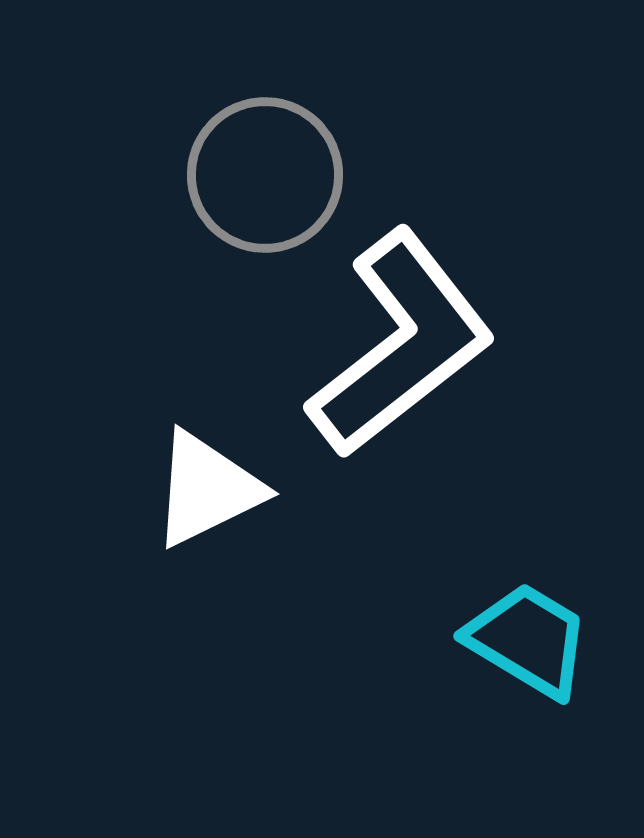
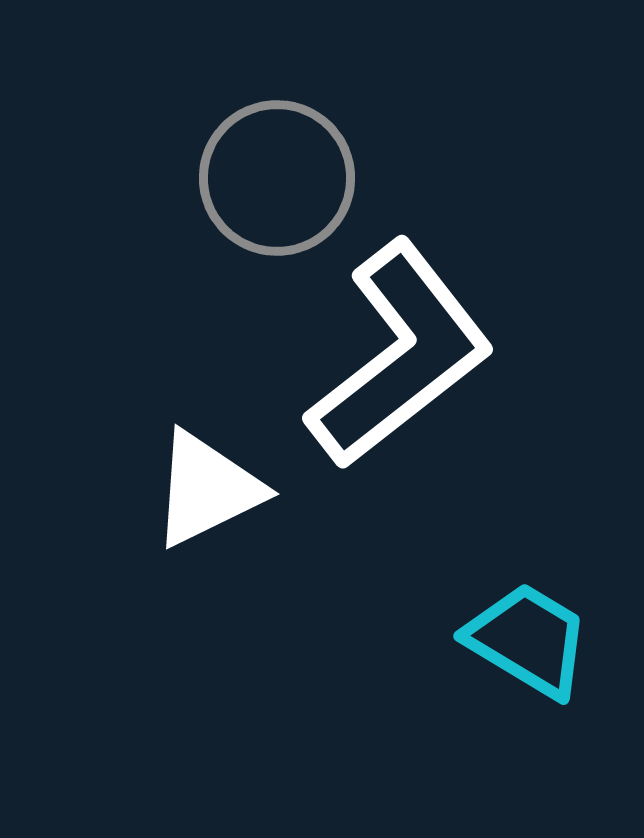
gray circle: moved 12 px right, 3 px down
white L-shape: moved 1 px left, 11 px down
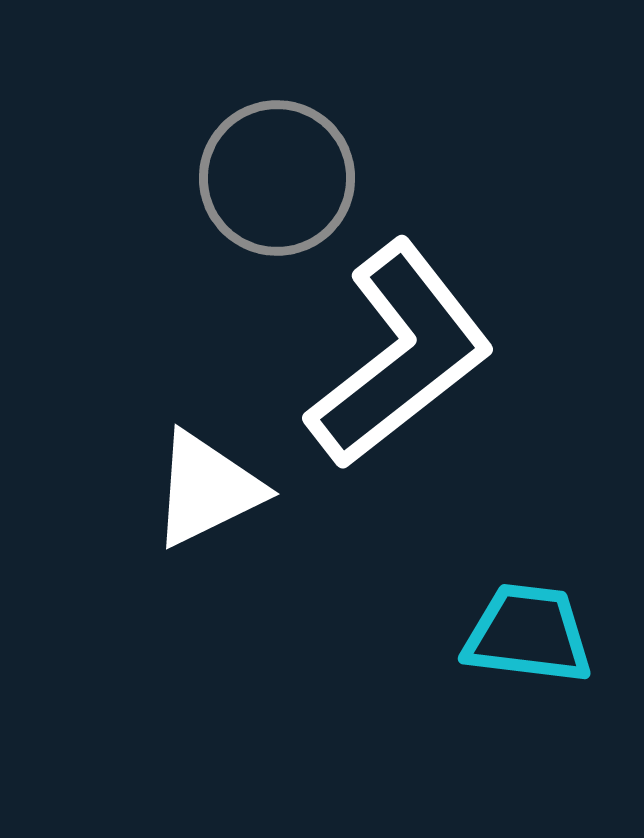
cyan trapezoid: moved 6 px up; rotated 24 degrees counterclockwise
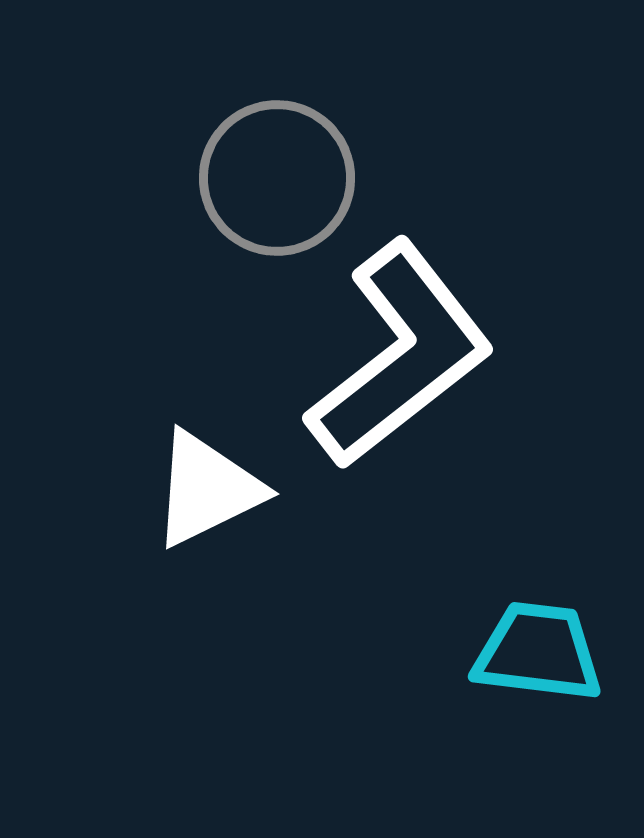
cyan trapezoid: moved 10 px right, 18 px down
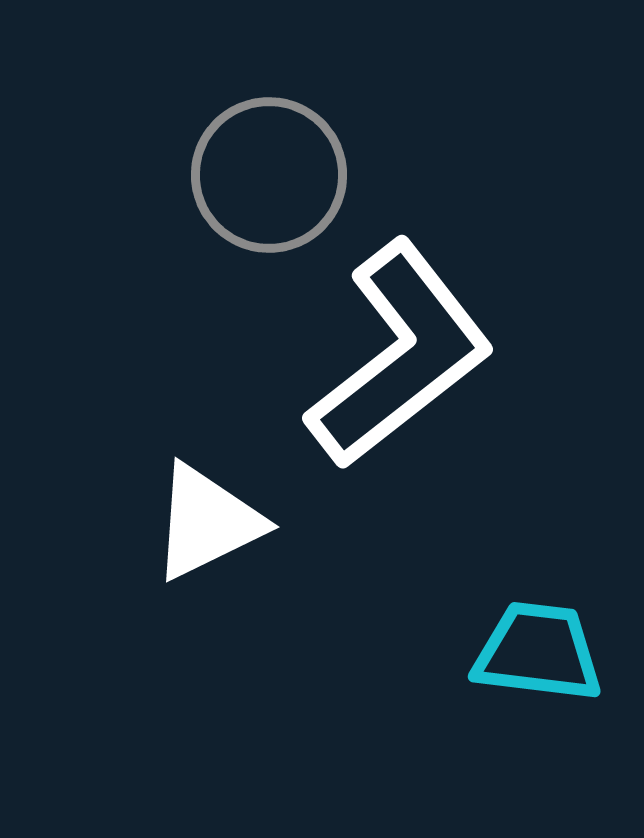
gray circle: moved 8 px left, 3 px up
white triangle: moved 33 px down
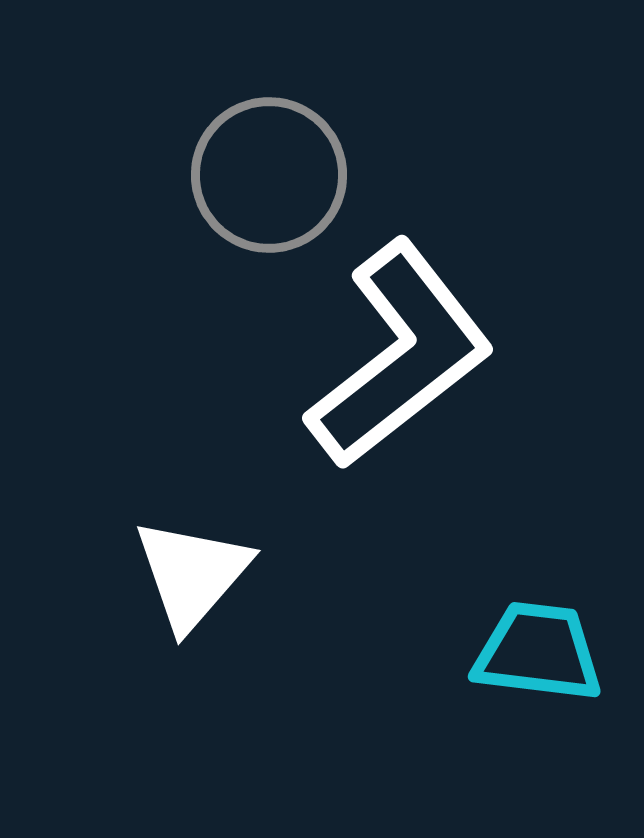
white triangle: moved 15 px left, 52 px down; rotated 23 degrees counterclockwise
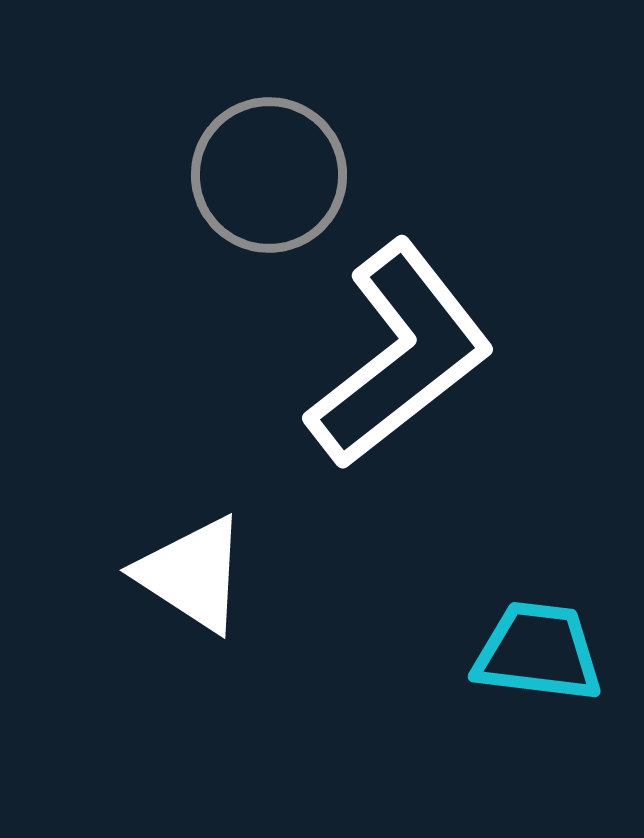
white triangle: rotated 38 degrees counterclockwise
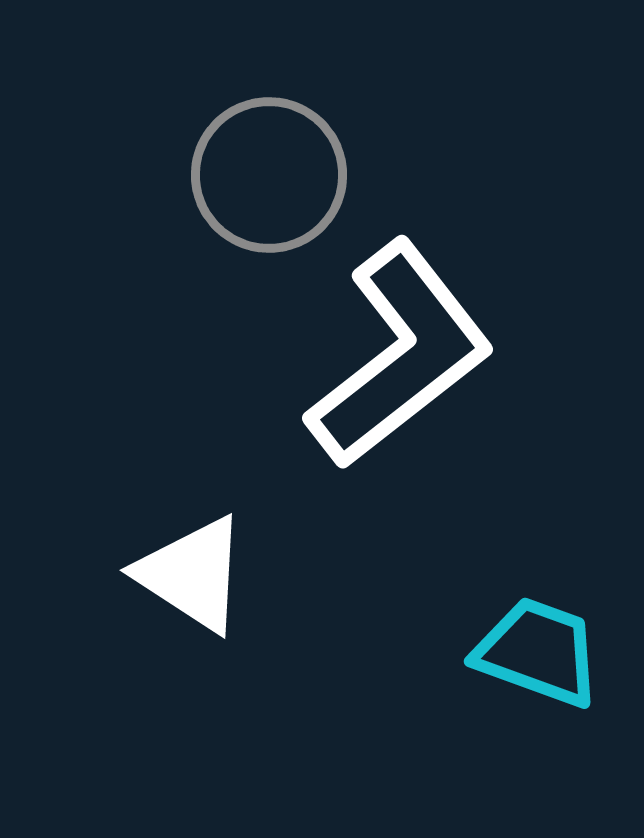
cyan trapezoid: rotated 13 degrees clockwise
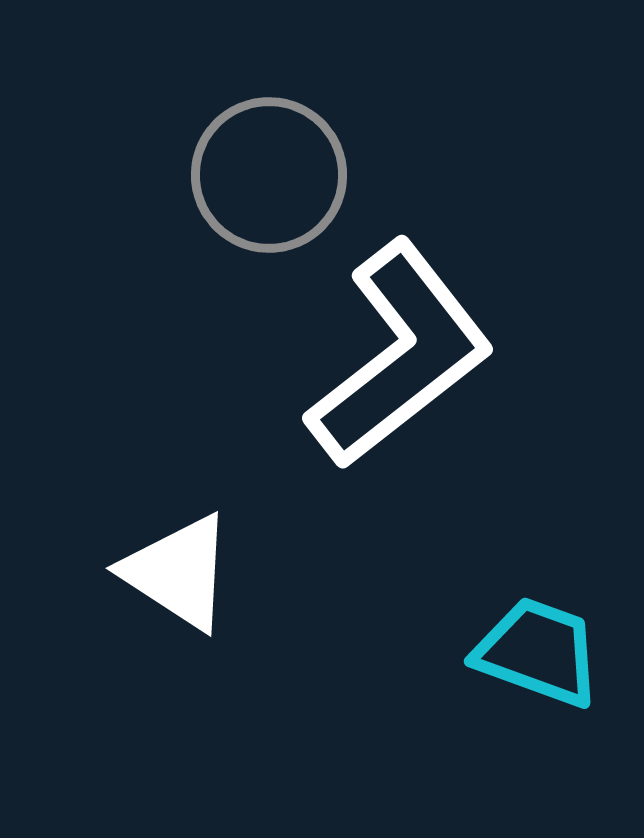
white triangle: moved 14 px left, 2 px up
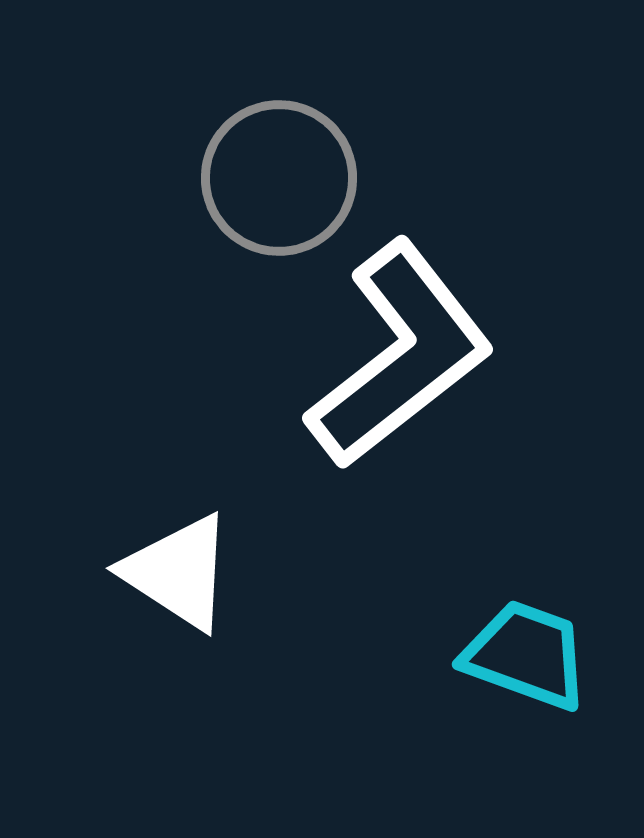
gray circle: moved 10 px right, 3 px down
cyan trapezoid: moved 12 px left, 3 px down
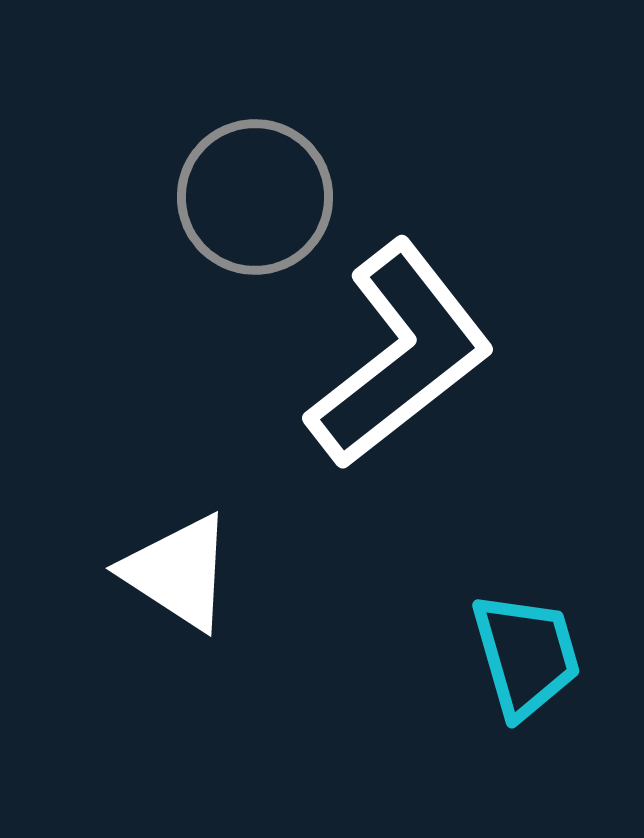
gray circle: moved 24 px left, 19 px down
cyan trapezoid: rotated 54 degrees clockwise
